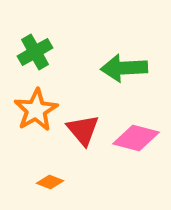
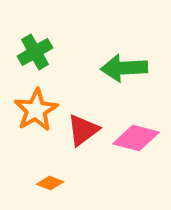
red triangle: rotated 33 degrees clockwise
orange diamond: moved 1 px down
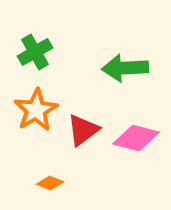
green arrow: moved 1 px right
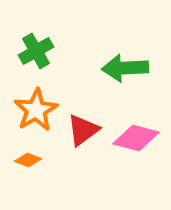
green cross: moved 1 px right, 1 px up
orange diamond: moved 22 px left, 23 px up
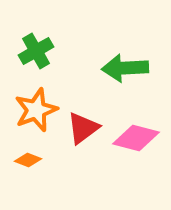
orange star: rotated 9 degrees clockwise
red triangle: moved 2 px up
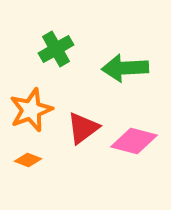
green cross: moved 20 px right, 2 px up
orange star: moved 5 px left
pink diamond: moved 2 px left, 3 px down
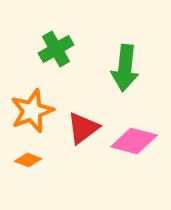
green arrow: rotated 81 degrees counterclockwise
orange star: moved 1 px right, 1 px down
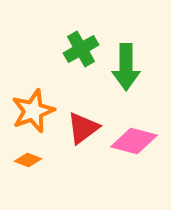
green cross: moved 25 px right
green arrow: moved 1 px right, 1 px up; rotated 6 degrees counterclockwise
orange star: moved 1 px right
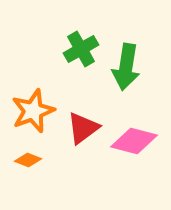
green arrow: rotated 9 degrees clockwise
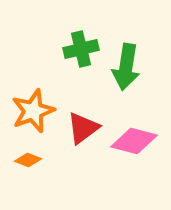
green cross: rotated 16 degrees clockwise
